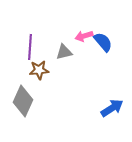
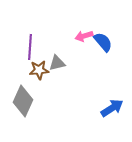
gray triangle: moved 7 px left, 11 px down
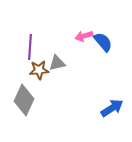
gray diamond: moved 1 px right, 1 px up
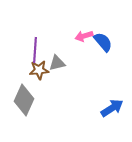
purple line: moved 5 px right, 3 px down
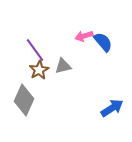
purple line: rotated 40 degrees counterclockwise
gray triangle: moved 6 px right, 3 px down
brown star: rotated 24 degrees counterclockwise
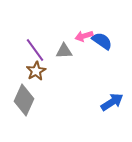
blue semicircle: moved 1 px left, 1 px up; rotated 15 degrees counterclockwise
gray triangle: moved 1 px right, 15 px up; rotated 12 degrees clockwise
brown star: moved 3 px left, 1 px down
blue arrow: moved 6 px up
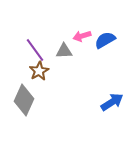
pink arrow: moved 2 px left
blue semicircle: moved 3 px right, 1 px up; rotated 65 degrees counterclockwise
brown star: moved 3 px right
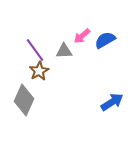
pink arrow: rotated 24 degrees counterclockwise
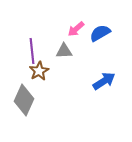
pink arrow: moved 6 px left, 7 px up
blue semicircle: moved 5 px left, 7 px up
purple line: moved 3 px left, 1 px down; rotated 30 degrees clockwise
blue arrow: moved 8 px left, 21 px up
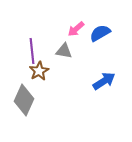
gray triangle: rotated 12 degrees clockwise
